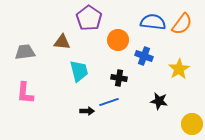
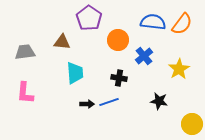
blue cross: rotated 30 degrees clockwise
cyan trapezoid: moved 4 px left, 2 px down; rotated 10 degrees clockwise
black arrow: moved 7 px up
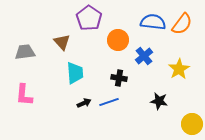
brown triangle: rotated 42 degrees clockwise
pink L-shape: moved 1 px left, 2 px down
black arrow: moved 3 px left, 1 px up; rotated 24 degrees counterclockwise
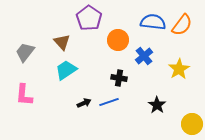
orange semicircle: moved 1 px down
gray trapezoid: rotated 45 degrees counterclockwise
cyan trapezoid: moved 9 px left, 3 px up; rotated 120 degrees counterclockwise
black star: moved 2 px left, 4 px down; rotated 24 degrees clockwise
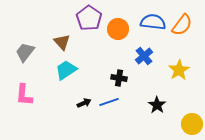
orange circle: moved 11 px up
yellow star: moved 1 px down
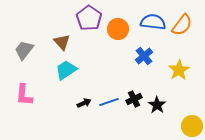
gray trapezoid: moved 1 px left, 2 px up
black cross: moved 15 px right, 21 px down; rotated 35 degrees counterclockwise
yellow circle: moved 2 px down
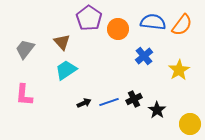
gray trapezoid: moved 1 px right, 1 px up
black star: moved 5 px down
yellow circle: moved 2 px left, 2 px up
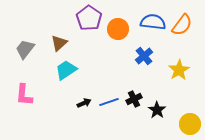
brown triangle: moved 3 px left, 1 px down; rotated 30 degrees clockwise
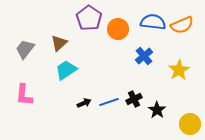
orange semicircle: rotated 30 degrees clockwise
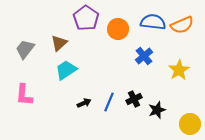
purple pentagon: moved 3 px left
blue line: rotated 48 degrees counterclockwise
black star: rotated 18 degrees clockwise
